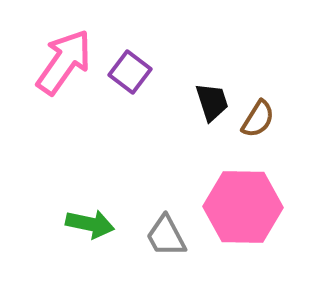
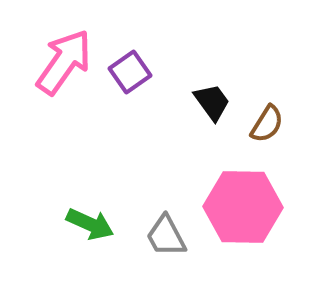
purple square: rotated 18 degrees clockwise
black trapezoid: rotated 18 degrees counterclockwise
brown semicircle: moved 9 px right, 5 px down
green arrow: rotated 12 degrees clockwise
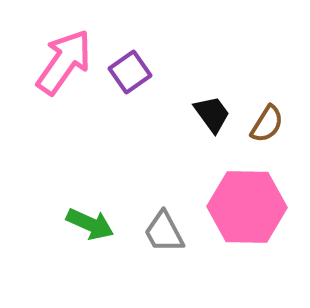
black trapezoid: moved 12 px down
pink hexagon: moved 4 px right
gray trapezoid: moved 2 px left, 4 px up
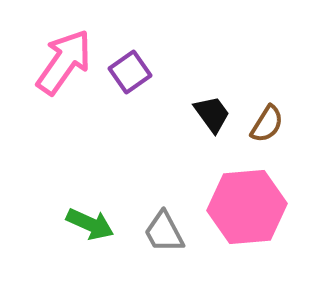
pink hexagon: rotated 6 degrees counterclockwise
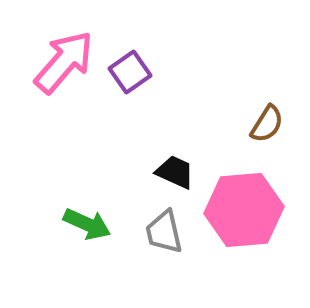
pink arrow: rotated 6 degrees clockwise
black trapezoid: moved 37 px left, 58 px down; rotated 30 degrees counterclockwise
pink hexagon: moved 3 px left, 3 px down
green arrow: moved 3 px left
gray trapezoid: rotated 15 degrees clockwise
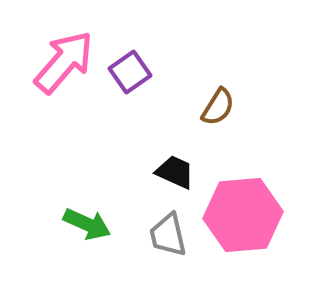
brown semicircle: moved 49 px left, 17 px up
pink hexagon: moved 1 px left, 5 px down
gray trapezoid: moved 4 px right, 3 px down
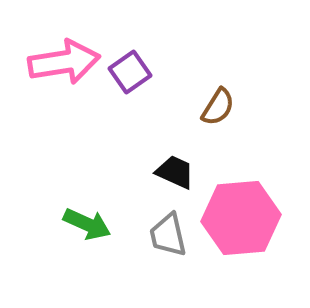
pink arrow: rotated 40 degrees clockwise
pink hexagon: moved 2 px left, 3 px down
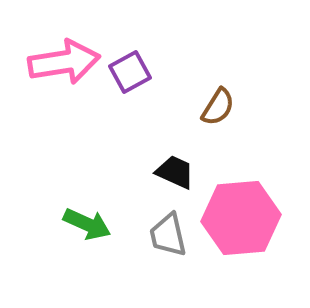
purple square: rotated 6 degrees clockwise
